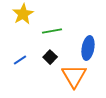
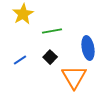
blue ellipse: rotated 20 degrees counterclockwise
orange triangle: moved 1 px down
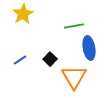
green line: moved 22 px right, 5 px up
blue ellipse: moved 1 px right
black square: moved 2 px down
